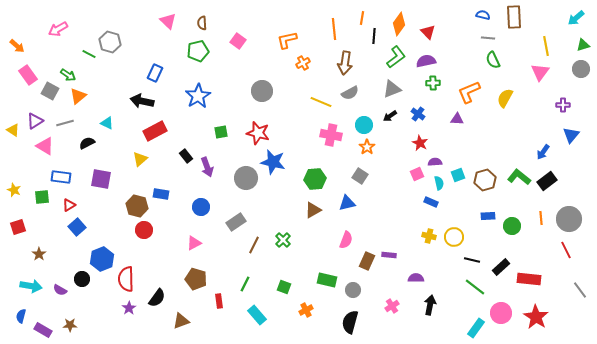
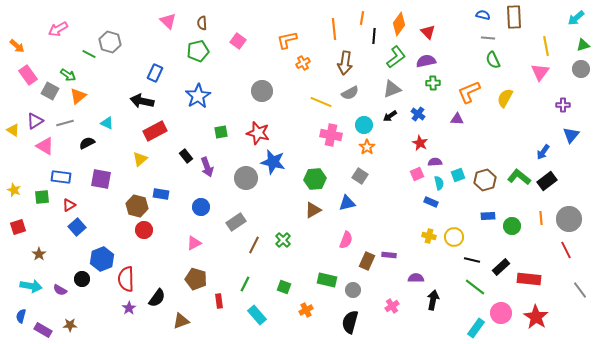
black arrow at (430, 305): moved 3 px right, 5 px up
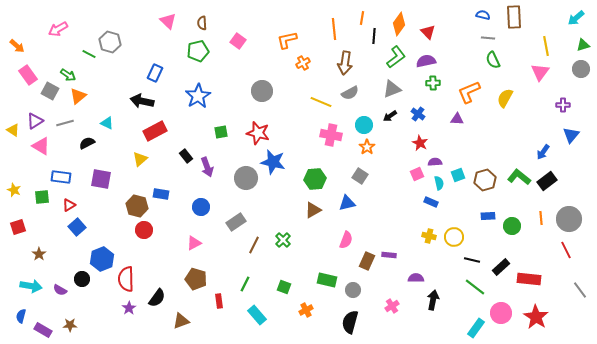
pink triangle at (45, 146): moved 4 px left
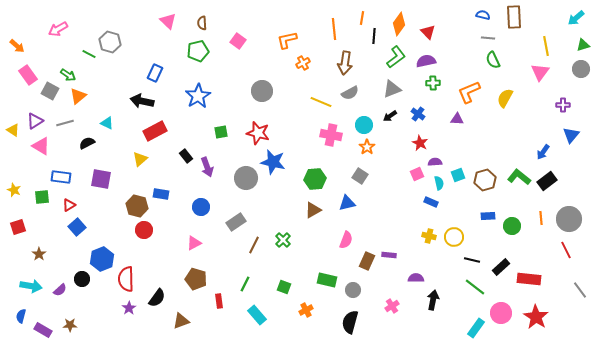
purple semicircle at (60, 290): rotated 72 degrees counterclockwise
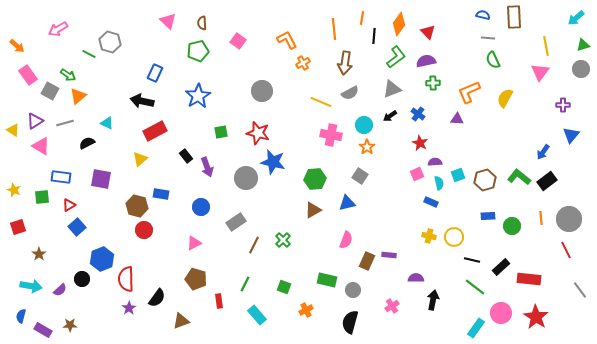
orange L-shape at (287, 40): rotated 75 degrees clockwise
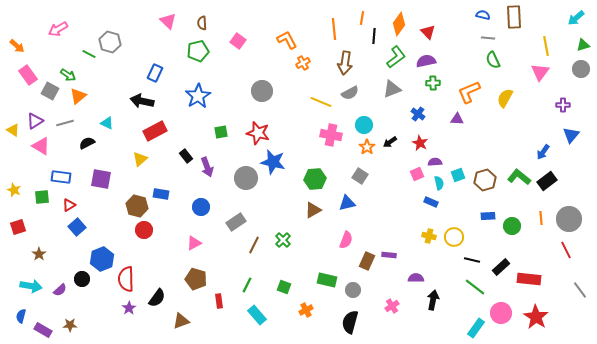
black arrow at (390, 116): moved 26 px down
green line at (245, 284): moved 2 px right, 1 px down
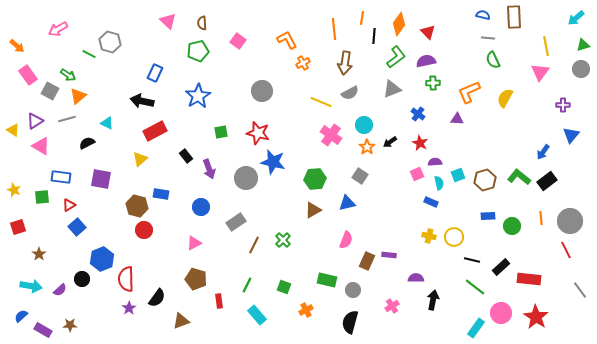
gray line at (65, 123): moved 2 px right, 4 px up
pink cross at (331, 135): rotated 25 degrees clockwise
purple arrow at (207, 167): moved 2 px right, 2 px down
gray circle at (569, 219): moved 1 px right, 2 px down
blue semicircle at (21, 316): rotated 32 degrees clockwise
